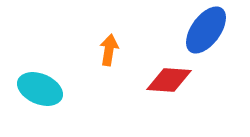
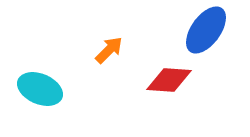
orange arrow: rotated 36 degrees clockwise
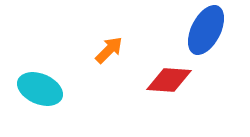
blue ellipse: rotated 9 degrees counterclockwise
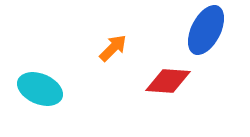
orange arrow: moved 4 px right, 2 px up
red diamond: moved 1 px left, 1 px down
